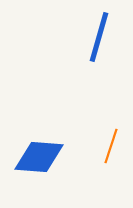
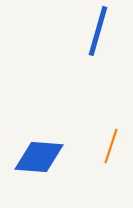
blue line: moved 1 px left, 6 px up
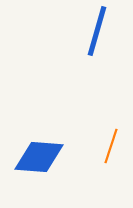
blue line: moved 1 px left
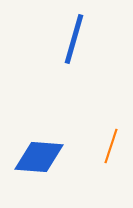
blue line: moved 23 px left, 8 px down
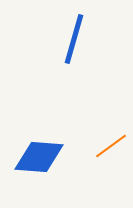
orange line: rotated 36 degrees clockwise
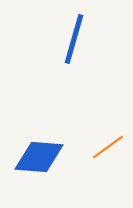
orange line: moved 3 px left, 1 px down
